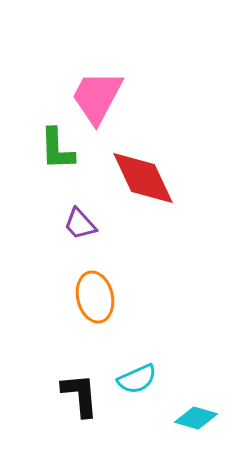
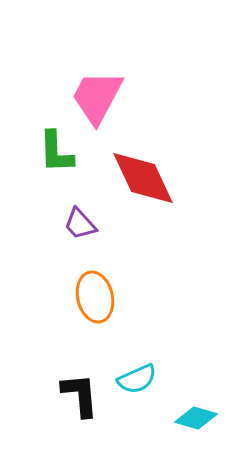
green L-shape: moved 1 px left, 3 px down
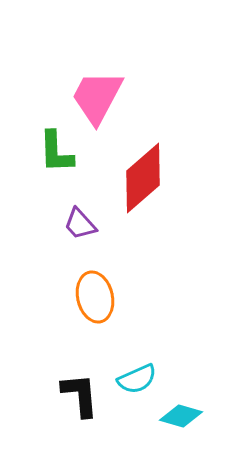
red diamond: rotated 74 degrees clockwise
cyan diamond: moved 15 px left, 2 px up
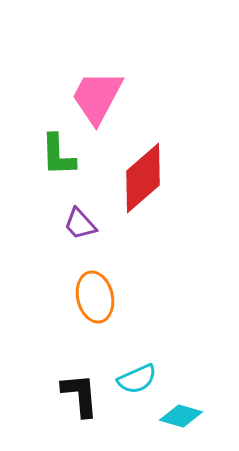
green L-shape: moved 2 px right, 3 px down
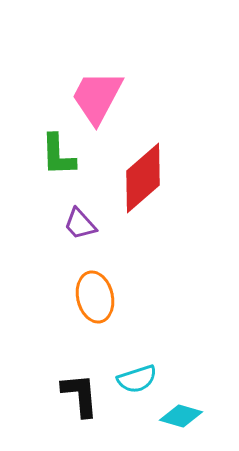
cyan semicircle: rotated 6 degrees clockwise
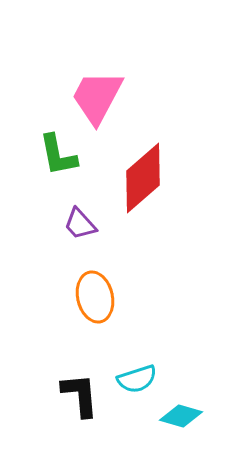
green L-shape: rotated 9 degrees counterclockwise
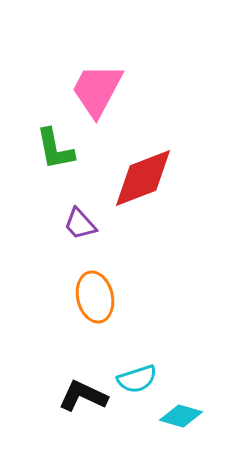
pink trapezoid: moved 7 px up
green L-shape: moved 3 px left, 6 px up
red diamond: rotated 20 degrees clockwise
black L-shape: moved 3 px right, 1 px down; rotated 60 degrees counterclockwise
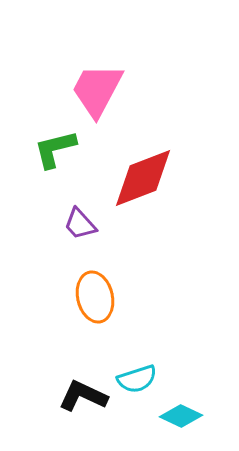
green L-shape: rotated 87 degrees clockwise
cyan diamond: rotated 9 degrees clockwise
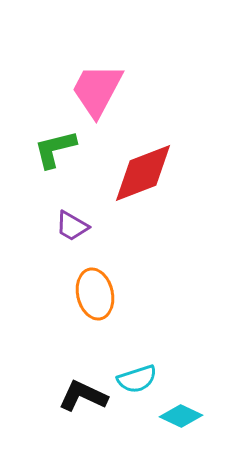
red diamond: moved 5 px up
purple trapezoid: moved 8 px left, 2 px down; rotated 18 degrees counterclockwise
orange ellipse: moved 3 px up
